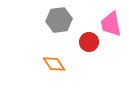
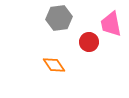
gray hexagon: moved 2 px up
orange diamond: moved 1 px down
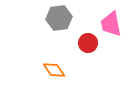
red circle: moved 1 px left, 1 px down
orange diamond: moved 5 px down
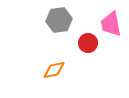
gray hexagon: moved 2 px down
orange diamond: rotated 65 degrees counterclockwise
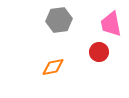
red circle: moved 11 px right, 9 px down
orange diamond: moved 1 px left, 3 px up
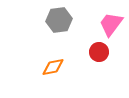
pink trapezoid: rotated 48 degrees clockwise
